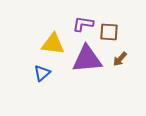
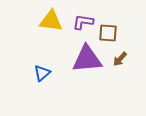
purple L-shape: moved 2 px up
brown square: moved 1 px left, 1 px down
yellow triangle: moved 2 px left, 23 px up
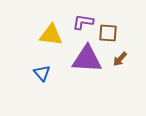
yellow triangle: moved 14 px down
purple triangle: rotated 8 degrees clockwise
blue triangle: rotated 30 degrees counterclockwise
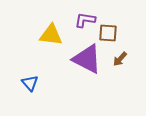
purple L-shape: moved 2 px right, 2 px up
purple triangle: rotated 24 degrees clockwise
blue triangle: moved 12 px left, 10 px down
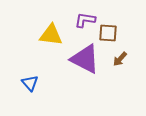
purple triangle: moved 2 px left
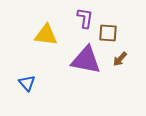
purple L-shape: moved 2 px up; rotated 90 degrees clockwise
yellow triangle: moved 5 px left
purple triangle: moved 1 px right, 1 px down; rotated 16 degrees counterclockwise
blue triangle: moved 3 px left
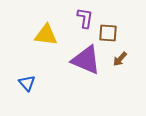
purple triangle: rotated 12 degrees clockwise
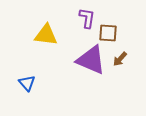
purple L-shape: moved 2 px right
purple triangle: moved 5 px right
